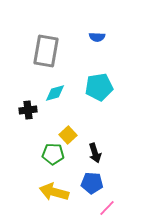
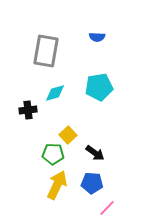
black arrow: rotated 36 degrees counterclockwise
yellow arrow: moved 3 px right, 7 px up; rotated 100 degrees clockwise
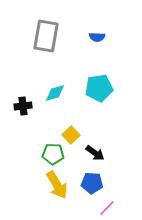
gray rectangle: moved 15 px up
cyan pentagon: moved 1 px down
black cross: moved 5 px left, 4 px up
yellow square: moved 3 px right
yellow arrow: rotated 124 degrees clockwise
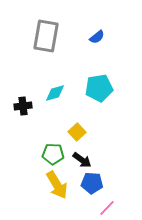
blue semicircle: rotated 42 degrees counterclockwise
yellow square: moved 6 px right, 3 px up
black arrow: moved 13 px left, 7 px down
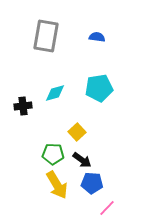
blue semicircle: rotated 133 degrees counterclockwise
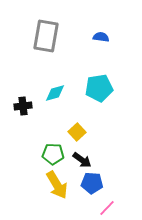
blue semicircle: moved 4 px right
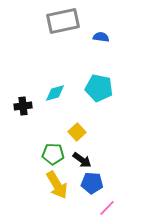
gray rectangle: moved 17 px right, 15 px up; rotated 68 degrees clockwise
cyan pentagon: rotated 20 degrees clockwise
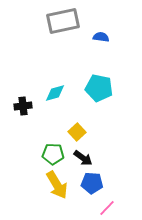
black arrow: moved 1 px right, 2 px up
